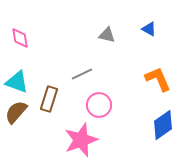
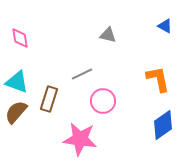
blue triangle: moved 16 px right, 3 px up
gray triangle: moved 1 px right
orange L-shape: rotated 12 degrees clockwise
pink circle: moved 4 px right, 4 px up
pink star: moved 1 px left, 1 px up; rotated 28 degrees clockwise
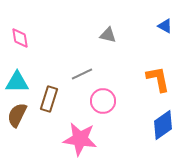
cyan triangle: rotated 20 degrees counterclockwise
brown semicircle: moved 1 px right, 3 px down; rotated 15 degrees counterclockwise
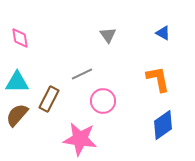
blue triangle: moved 2 px left, 7 px down
gray triangle: rotated 42 degrees clockwise
brown rectangle: rotated 10 degrees clockwise
brown semicircle: rotated 15 degrees clockwise
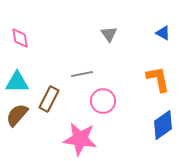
gray triangle: moved 1 px right, 1 px up
gray line: rotated 15 degrees clockwise
